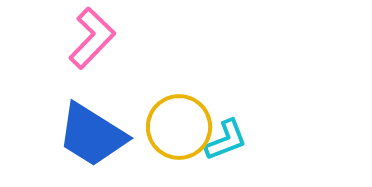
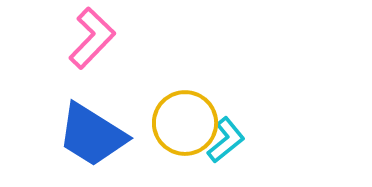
yellow circle: moved 6 px right, 4 px up
cyan L-shape: rotated 18 degrees counterclockwise
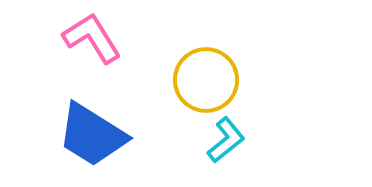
pink L-shape: rotated 76 degrees counterclockwise
yellow circle: moved 21 px right, 43 px up
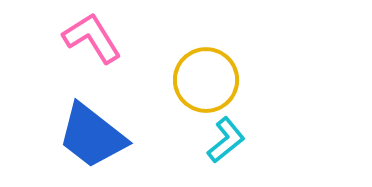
blue trapezoid: moved 1 px down; rotated 6 degrees clockwise
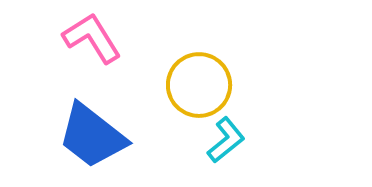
yellow circle: moved 7 px left, 5 px down
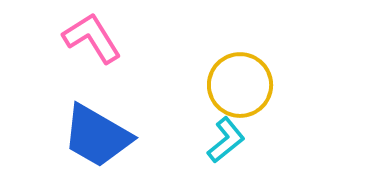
yellow circle: moved 41 px right
blue trapezoid: moved 5 px right; rotated 8 degrees counterclockwise
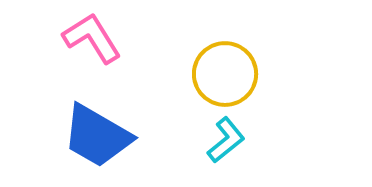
yellow circle: moved 15 px left, 11 px up
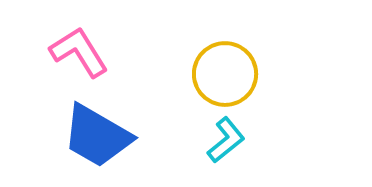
pink L-shape: moved 13 px left, 14 px down
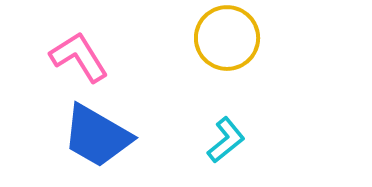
pink L-shape: moved 5 px down
yellow circle: moved 2 px right, 36 px up
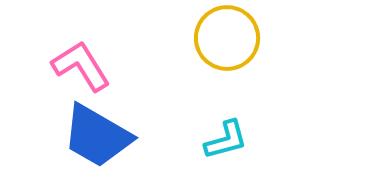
pink L-shape: moved 2 px right, 9 px down
cyan L-shape: rotated 24 degrees clockwise
